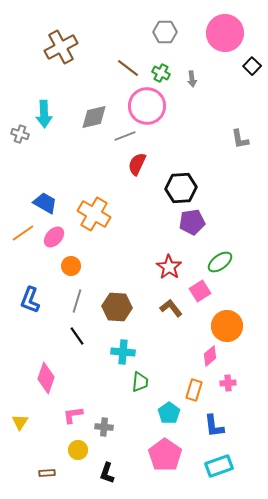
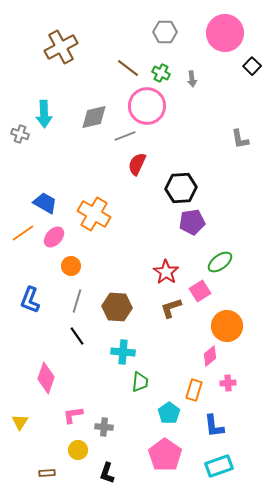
red star at (169, 267): moved 3 px left, 5 px down
brown L-shape at (171, 308): rotated 70 degrees counterclockwise
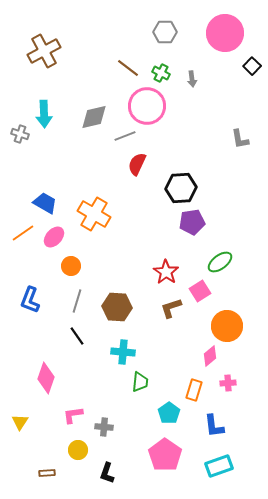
brown cross at (61, 47): moved 17 px left, 4 px down
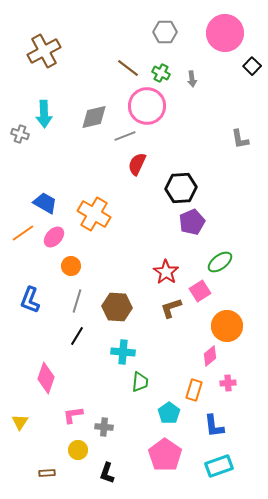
purple pentagon at (192, 222): rotated 15 degrees counterclockwise
black line at (77, 336): rotated 66 degrees clockwise
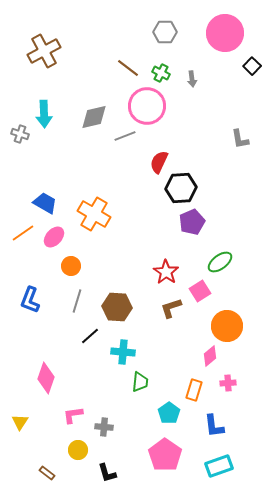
red semicircle at (137, 164): moved 22 px right, 2 px up
black line at (77, 336): moved 13 px right; rotated 18 degrees clockwise
brown rectangle at (47, 473): rotated 42 degrees clockwise
black L-shape at (107, 473): rotated 35 degrees counterclockwise
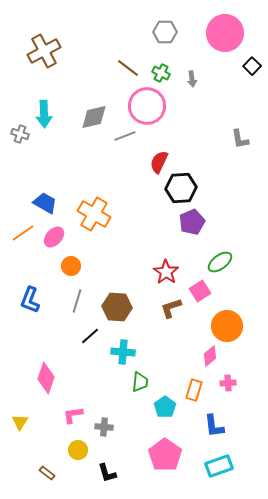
cyan pentagon at (169, 413): moved 4 px left, 6 px up
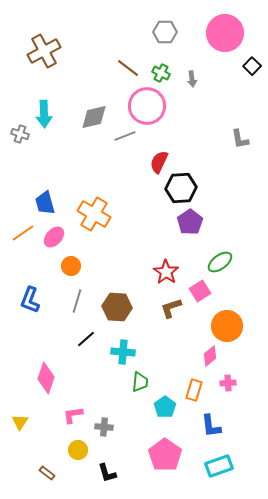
blue trapezoid at (45, 203): rotated 135 degrees counterclockwise
purple pentagon at (192, 222): moved 2 px left; rotated 10 degrees counterclockwise
black line at (90, 336): moved 4 px left, 3 px down
blue L-shape at (214, 426): moved 3 px left
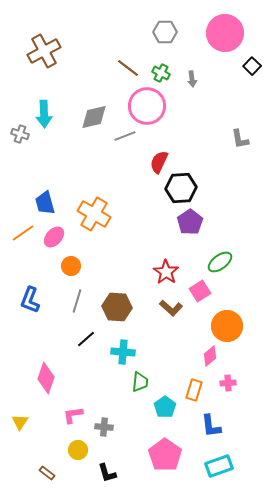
brown L-shape at (171, 308): rotated 120 degrees counterclockwise
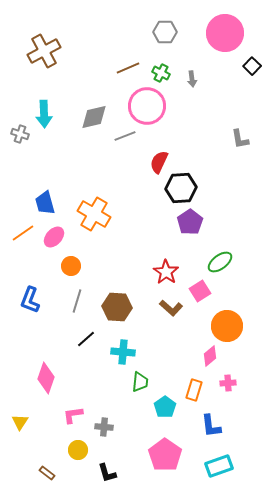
brown line at (128, 68): rotated 60 degrees counterclockwise
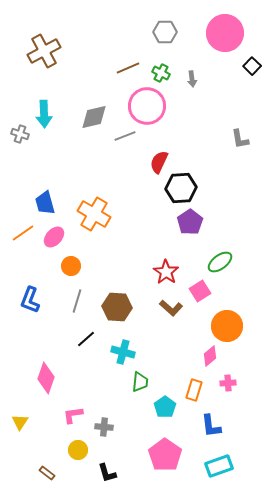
cyan cross at (123, 352): rotated 10 degrees clockwise
